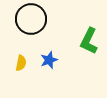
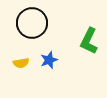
black circle: moved 1 px right, 4 px down
yellow semicircle: rotated 70 degrees clockwise
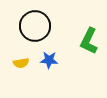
black circle: moved 3 px right, 3 px down
blue star: rotated 24 degrees clockwise
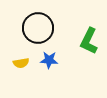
black circle: moved 3 px right, 2 px down
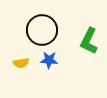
black circle: moved 4 px right, 2 px down
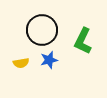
green L-shape: moved 6 px left
blue star: rotated 18 degrees counterclockwise
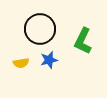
black circle: moved 2 px left, 1 px up
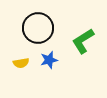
black circle: moved 2 px left, 1 px up
green L-shape: rotated 32 degrees clockwise
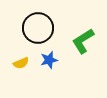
yellow semicircle: rotated 14 degrees counterclockwise
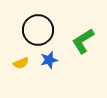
black circle: moved 2 px down
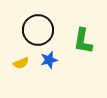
green L-shape: rotated 48 degrees counterclockwise
